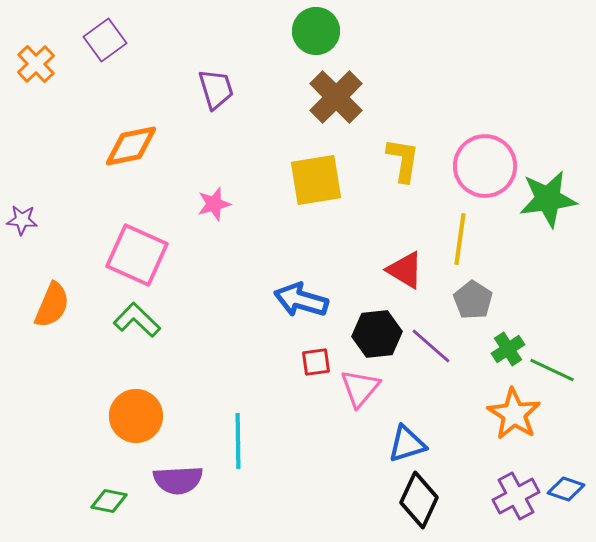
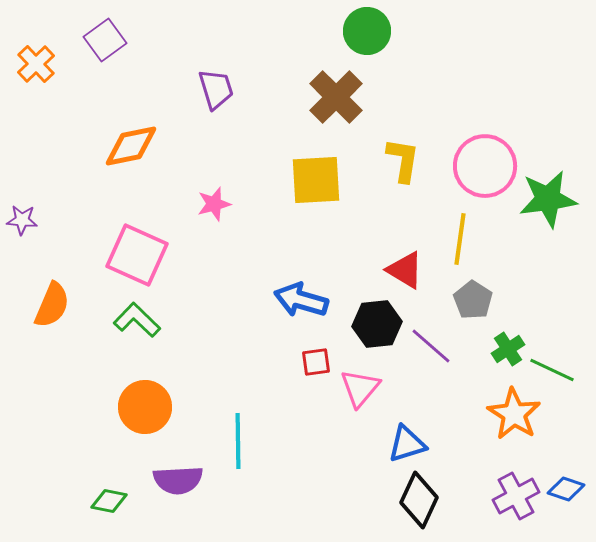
green circle: moved 51 px right
yellow square: rotated 6 degrees clockwise
black hexagon: moved 10 px up
orange circle: moved 9 px right, 9 px up
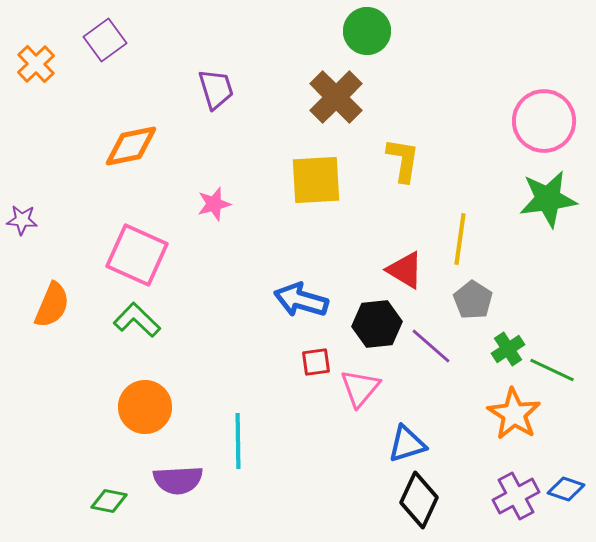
pink circle: moved 59 px right, 45 px up
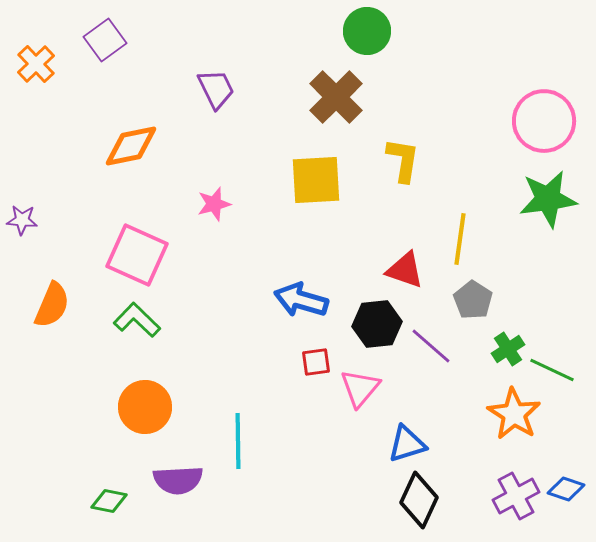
purple trapezoid: rotated 9 degrees counterclockwise
red triangle: rotated 12 degrees counterclockwise
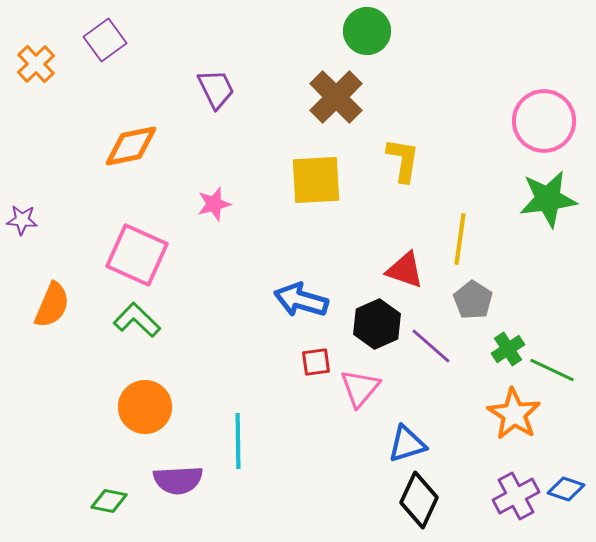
black hexagon: rotated 18 degrees counterclockwise
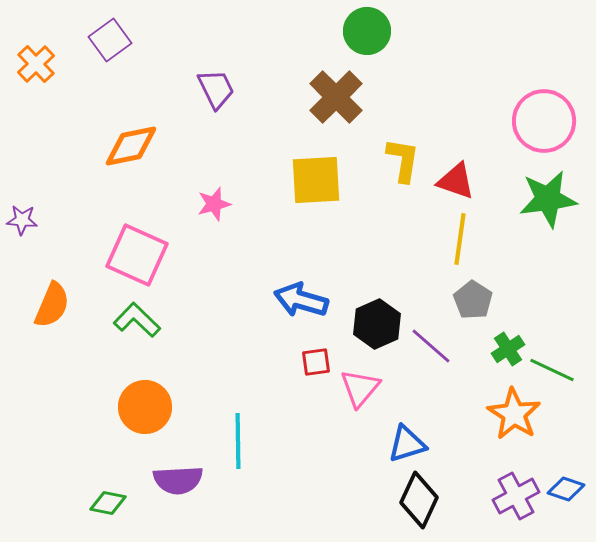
purple square: moved 5 px right
red triangle: moved 51 px right, 89 px up
green diamond: moved 1 px left, 2 px down
